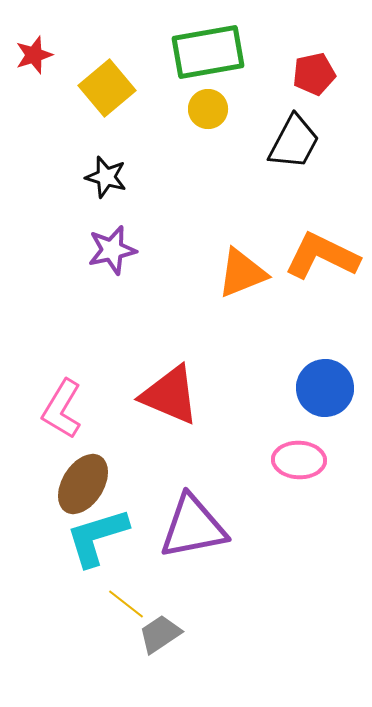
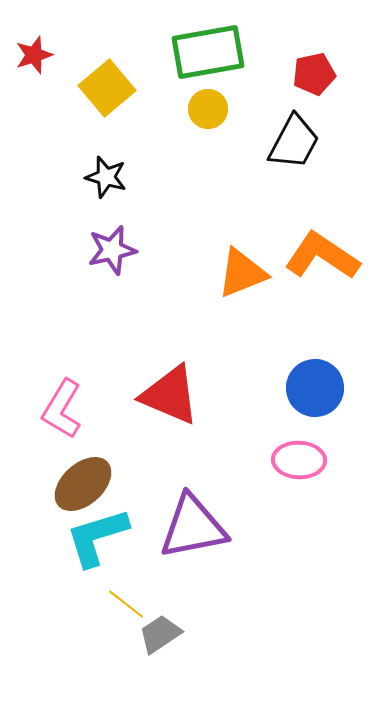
orange L-shape: rotated 8 degrees clockwise
blue circle: moved 10 px left
brown ellipse: rotated 16 degrees clockwise
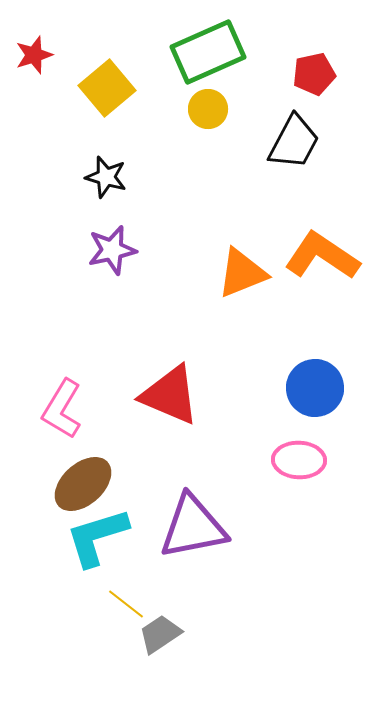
green rectangle: rotated 14 degrees counterclockwise
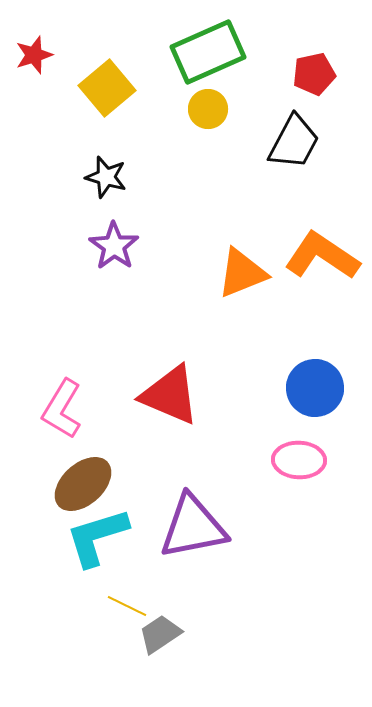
purple star: moved 2 px right, 4 px up; rotated 24 degrees counterclockwise
yellow line: moved 1 px right, 2 px down; rotated 12 degrees counterclockwise
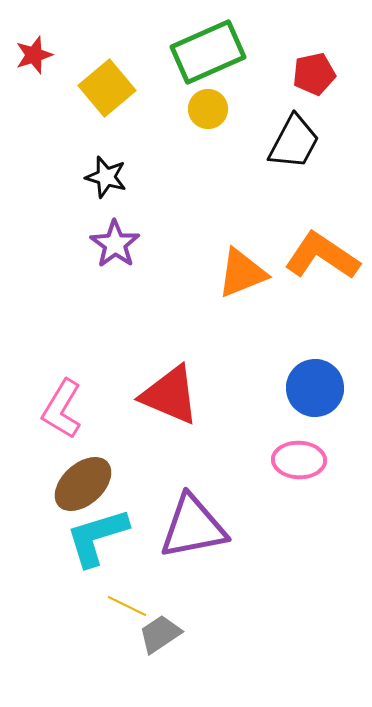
purple star: moved 1 px right, 2 px up
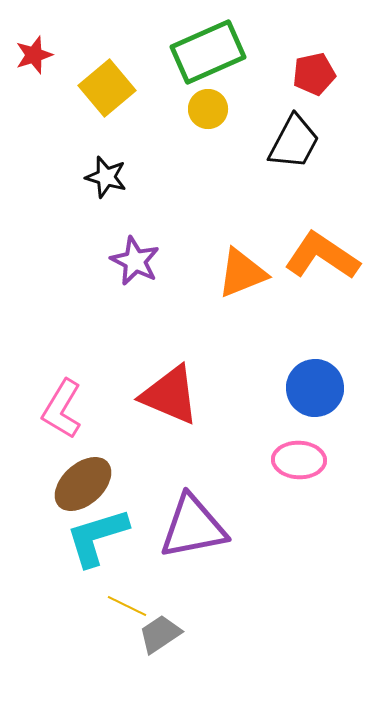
purple star: moved 20 px right, 17 px down; rotated 9 degrees counterclockwise
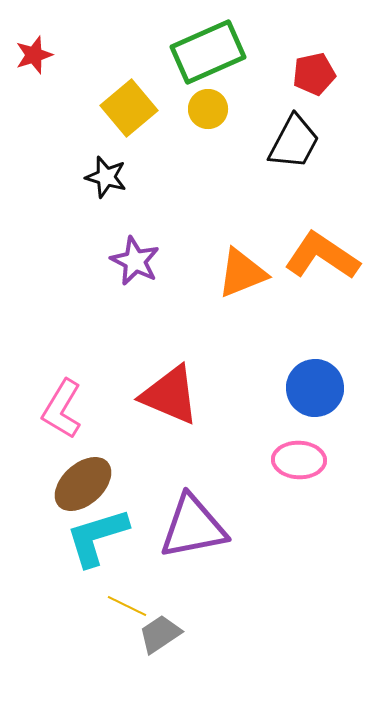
yellow square: moved 22 px right, 20 px down
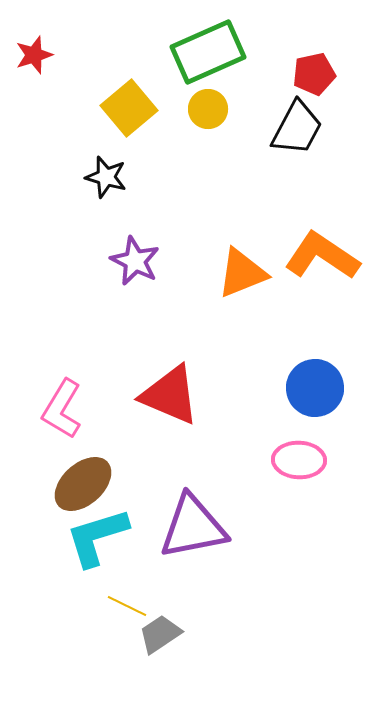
black trapezoid: moved 3 px right, 14 px up
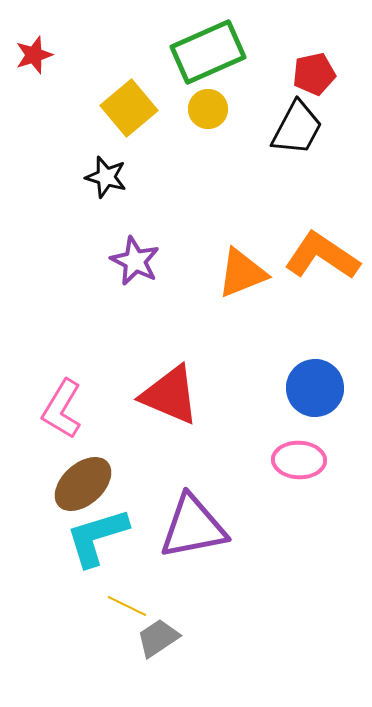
gray trapezoid: moved 2 px left, 4 px down
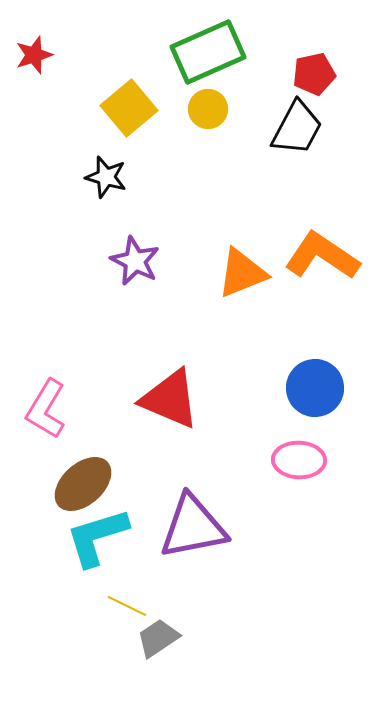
red triangle: moved 4 px down
pink L-shape: moved 16 px left
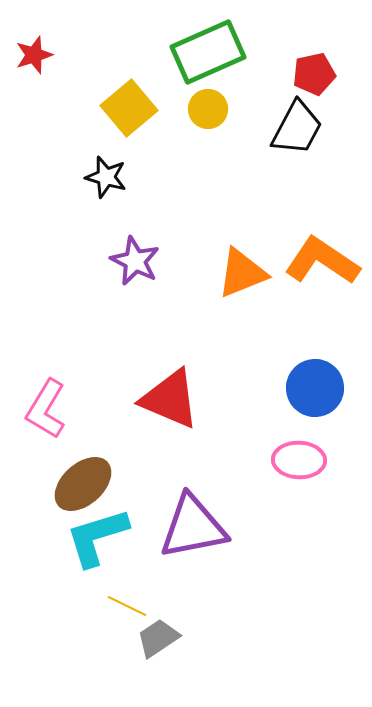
orange L-shape: moved 5 px down
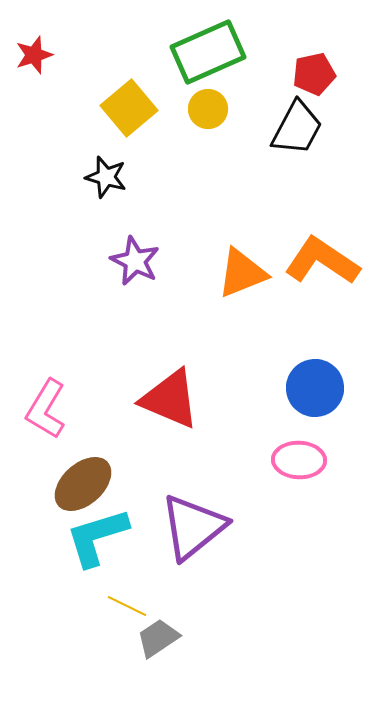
purple triangle: rotated 28 degrees counterclockwise
